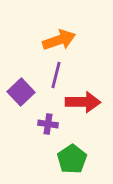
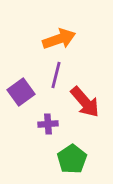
orange arrow: moved 1 px up
purple square: rotated 8 degrees clockwise
red arrow: moved 2 px right; rotated 48 degrees clockwise
purple cross: rotated 12 degrees counterclockwise
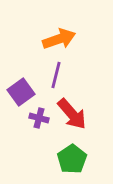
red arrow: moved 13 px left, 12 px down
purple cross: moved 9 px left, 6 px up; rotated 18 degrees clockwise
